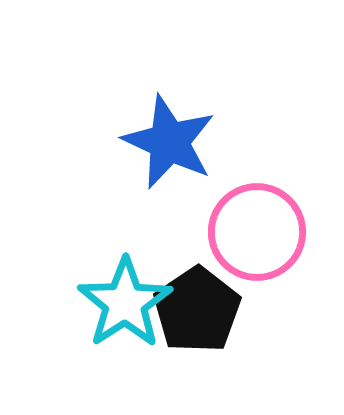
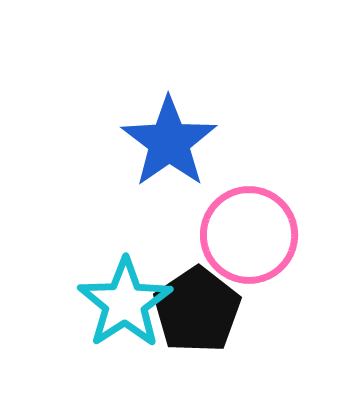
blue star: rotated 12 degrees clockwise
pink circle: moved 8 px left, 3 px down
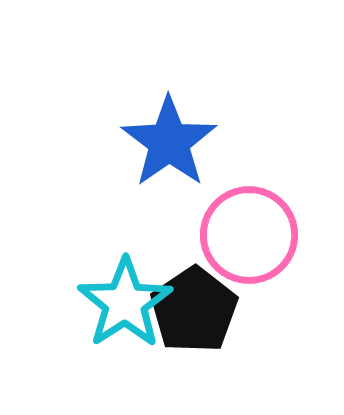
black pentagon: moved 3 px left
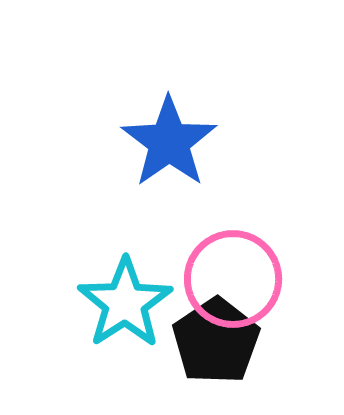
pink circle: moved 16 px left, 44 px down
black pentagon: moved 22 px right, 31 px down
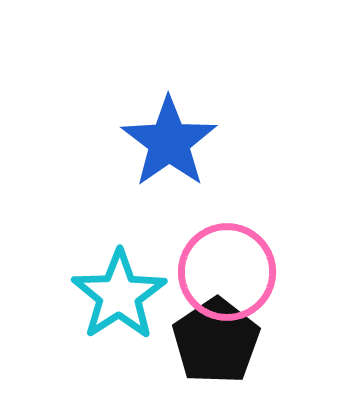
pink circle: moved 6 px left, 7 px up
cyan star: moved 6 px left, 8 px up
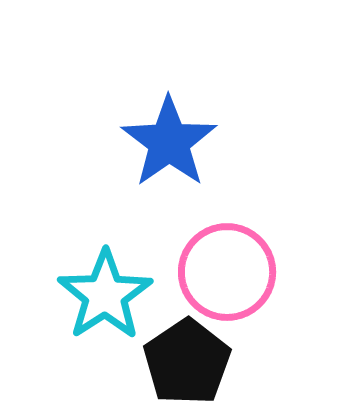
cyan star: moved 14 px left
black pentagon: moved 29 px left, 21 px down
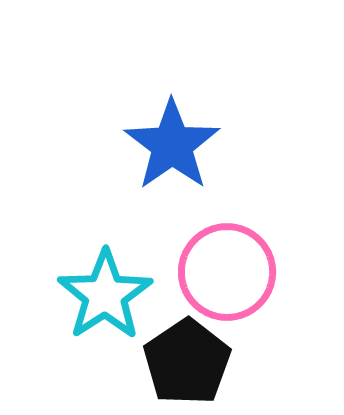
blue star: moved 3 px right, 3 px down
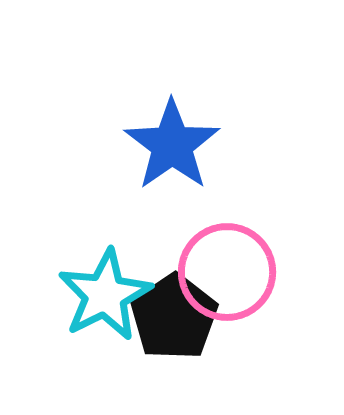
cyan star: rotated 6 degrees clockwise
black pentagon: moved 13 px left, 45 px up
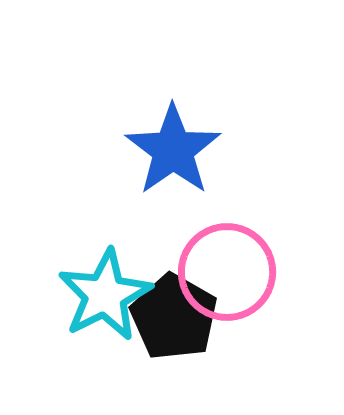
blue star: moved 1 px right, 5 px down
black pentagon: rotated 8 degrees counterclockwise
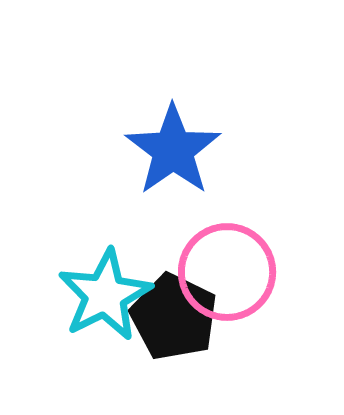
black pentagon: rotated 4 degrees counterclockwise
